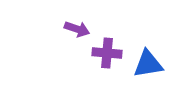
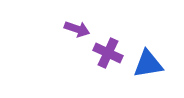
purple cross: moved 1 px right; rotated 20 degrees clockwise
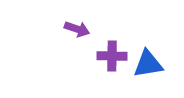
purple cross: moved 4 px right, 3 px down; rotated 24 degrees counterclockwise
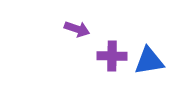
blue triangle: moved 1 px right, 3 px up
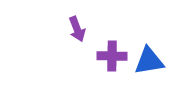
purple arrow: rotated 50 degrees clockwise
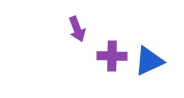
blue triangle: rotated 16 degrees counterclockwise
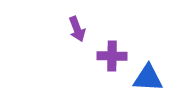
blue triangle: moved 1 px left, 17 px down; rotated 28 degrees clockwise
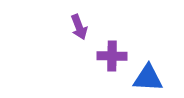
purple arrow: moved 2 px right, 2 px up
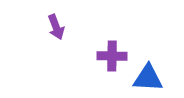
purple arrow: moved 23 px left
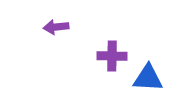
purple arrow: rotated 105 degrees clockwise
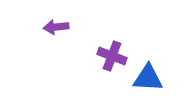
purple cross: rotated 20 degrees clockwise
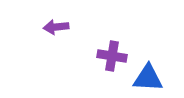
purple cross: rotated 12 degrees counterclockwise
